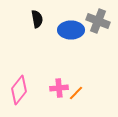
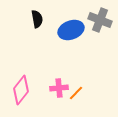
gray cross: moved 2 px right, 1 px up
blue ellipse: rotated 20 degrees counterclockwise
pink diamond: moved 2 px right
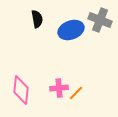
pink diamond: rotated 32 degrees counterclockwise
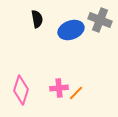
pink diamond: rotated 12 degrees clockwise
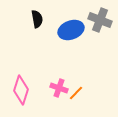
pink cross: rotated 24 degrees clockwise
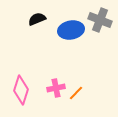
black semicircle: rotated 102 degrees counterclockwise
blue ellipse: rotated 10 degrees clockwise
pink cross: moved 3 px left; rotated 30 degrees counterclockwise
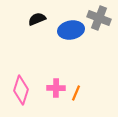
gray cross: moved 1 px left, 2 px up
pink cross: rotated 12 degrees clockwise
orange line: rotated 21 degrees counterclockwise
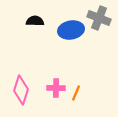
black semicircle: moved 2 px left, 2 px down; rotated 24 degrees clockwise
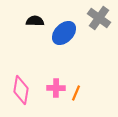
gray cross: rotated 15 degrees clockwise
blue ellipse: moved 7 px left, 3 px down; rotated 35 degrees counterclockwise
pink diamond: rotated 8 degrees counterclockwise
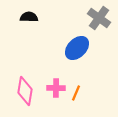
black semicircle: moved 6 px left, 4 px up
blue ellipse: moved 13 px right, 15 px down
pink diamond: moved 4 px right, 1 px down
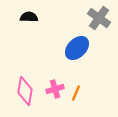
pink cross: moved 1 px left, 1 px down; rotated 18 degrees counterclockwise
